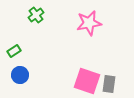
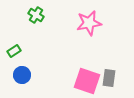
green cross: rotated 21 degrees counterclockwise
blue circle: moved 2 px right
gray rectangle: moved 6 px up
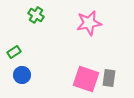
green rectangle: moved 1 px down
pink square: moved 1 px left, 2 px up
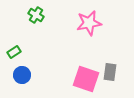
gray rectangle: moved 1 px right, 6 px up
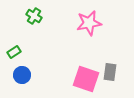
green cross: moved 2 px left, 1 px down
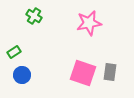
pink square: moved 3 px left, 6 px up
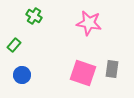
pink star: rotated 20 degrees clockwise
green rectangle: moved 7 px up; rotated 16 degrees counterclockwise
gray rectangle: moved 2 px right, 3 px up
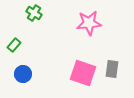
green cross: moved 3 px up
pink star: rotated 15 degrees counterclockwise
blue circle: moved 1 px right, 1 px up
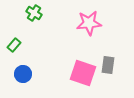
gray rectangle: moved 4 px left, 4 px up
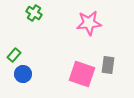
green rectangle: moved 10 px down
pink square: moved 1 px left, 1 px down
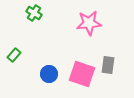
blue circle: moved 26 px right
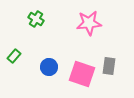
green cross: moved 2 px right, 6 px down
green rectangle: moved 1 px down
gray rectangle: moved 1 px right, 1 px down
blue circle: moved 7 px up
